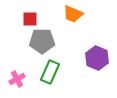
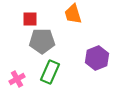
orange trapezoid: rotated 50 degrees clockwise
purple hexagon: rotated 15 degrees clockwise
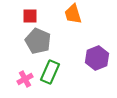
red square: moved 3 px up
gray pentagon: moved 4 px left; rotated 25 degrees clockwise
pink cross: moved 8 px right
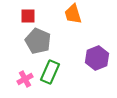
red square: moved 2 px left
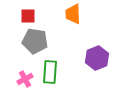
orange trapezoid: rotated 15 degrees clockwise
gray pentagon: moved 3 px left; rotated 15 degrees counterclockwise
green rectangle: rotated 20 degrees counterclockwise
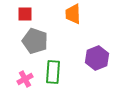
red square: moved 3 px left, 2 px up
gray pentagon: rotated 10 degrees clockwise
green rectangle: moved 3 px right
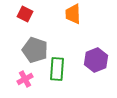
red square: rotated 28 degrees clockwise
gray pentagon: moved 9 px down
purple hexagon: moved 1 px left, 2 px down
green rectangle: moved 4 px right, 3 px up
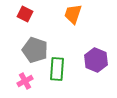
orange trapezoid: rotated 20 degrees clockwise
purple hexagon: rotated 15 degrees counterclockwise
pink cross: moved 2 px down
